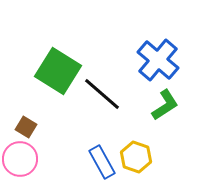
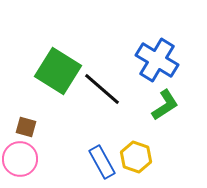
blue cross: moved 1 px left; rotated 9 degrees counterclockwise
black line: moved 5 px up
brown square: rotated 15 degrees counterclockwise
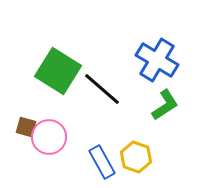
pink circle: moved 29 px right, 22 px up
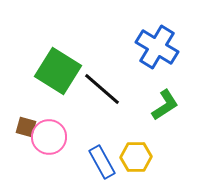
blue cross: moved 13 px up
yellow hexagon: rotated 20 degrees counterclockwise
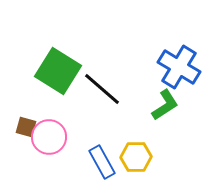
blue cross: moved 22 px right, 20 px down
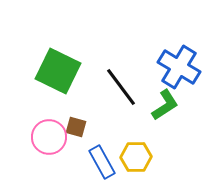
green square: rotated 6 degrees counterclockwise
black line: moved 19 px right, 2 px up; rotated 12 degrees clockwise
brown square: moved 50 px right
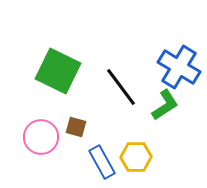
pink circle: moved 8 px left
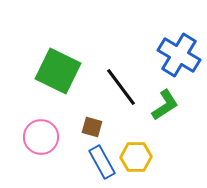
blue cross: moved 12 px up
brown square: moved 16 px right
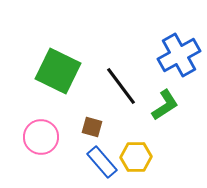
blue cross: rotated 30 degrees clockwise
black line: moved 1 px up
blue rectangle: rotated 12 degrees counterclockwise
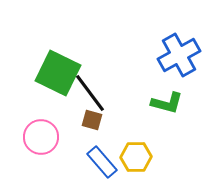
green square: moved 2 px down
black line: moved 31 px left, 7 px down
green L-shape: moved 2 px right, 2 px up; rotated 48 degrees clockwise
brown square: moved 7 px up
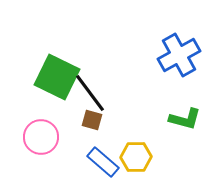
green square: moved 1 px left, 4 px down
green L-shape: moved 18 px right, 16 px down
blue rectangle: moved 1 px right; rotated 8 degrees counterclockwise
